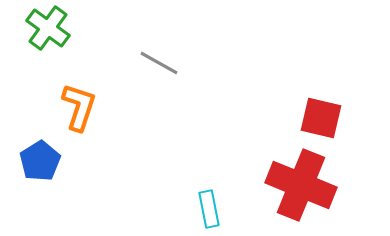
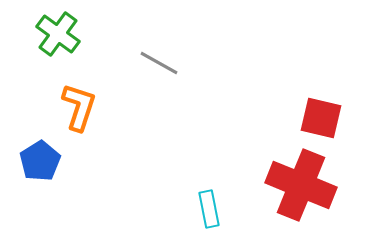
green cross: moved 10 px right, 6 px down
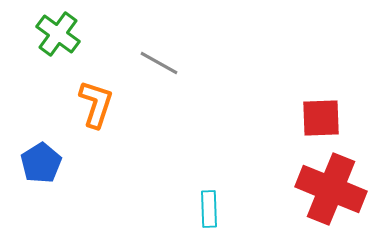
orange L-shape: moved 17 px right, 3 px up
red square: rotated 15 degrees counterclockwise
blue pentagon: moved 1 px right, 2 px down
red cross: moved 30 px right, 4 px down
cyan rectangle: rotated 9 degrees clockwise
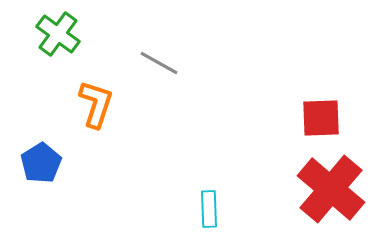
red cross: rotated 18 degrees clockwise
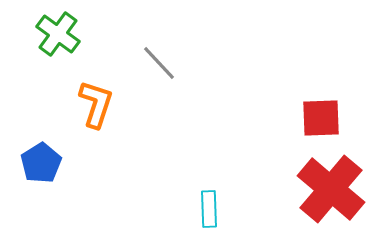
gray line: rotated 18 degrees clockwise
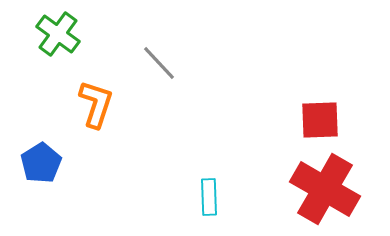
red square: moved 1 px left, 2 px down
red cross: moved 6 px left; rotated 10 degrees counterclockwise
cyan rectangle: moved 12 px up
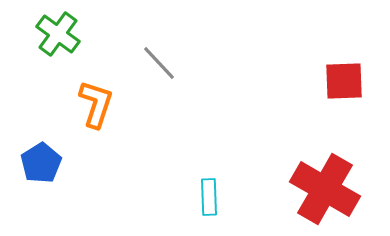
red square: moved 24 px right, 39 px up
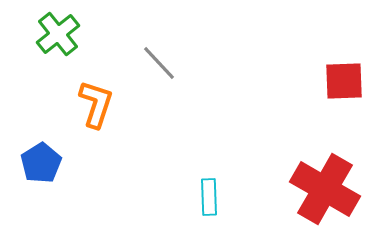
green cross: rotated 15 degrees clockwise
